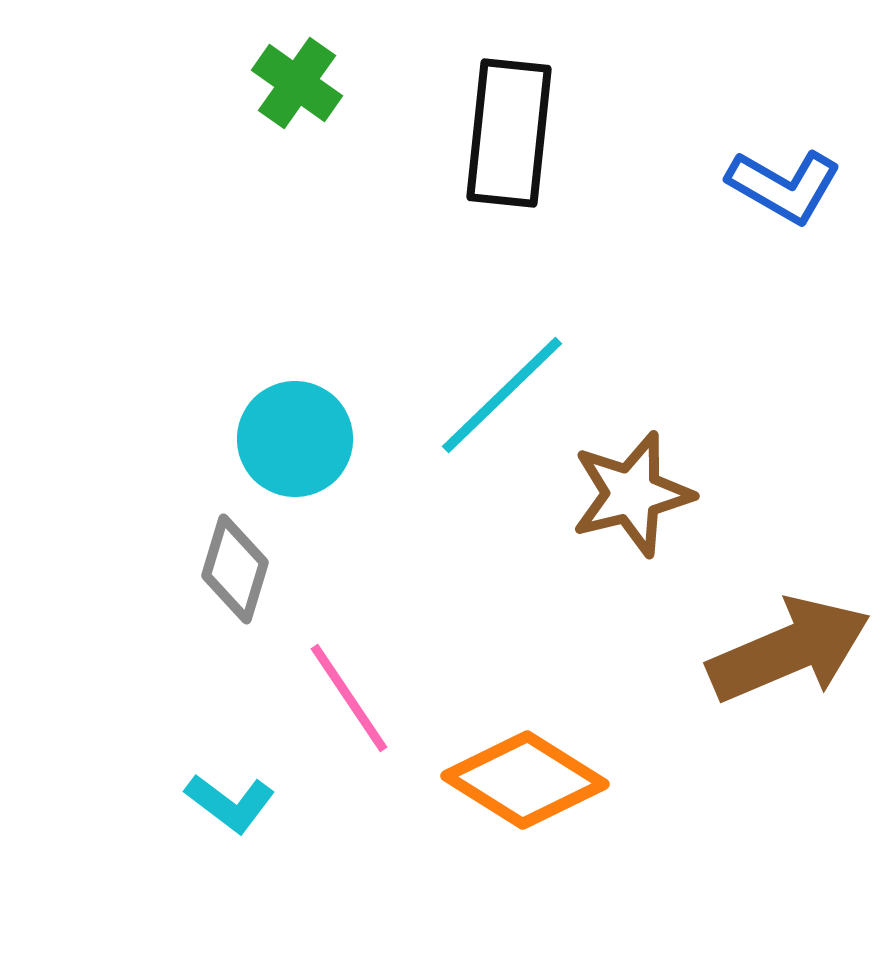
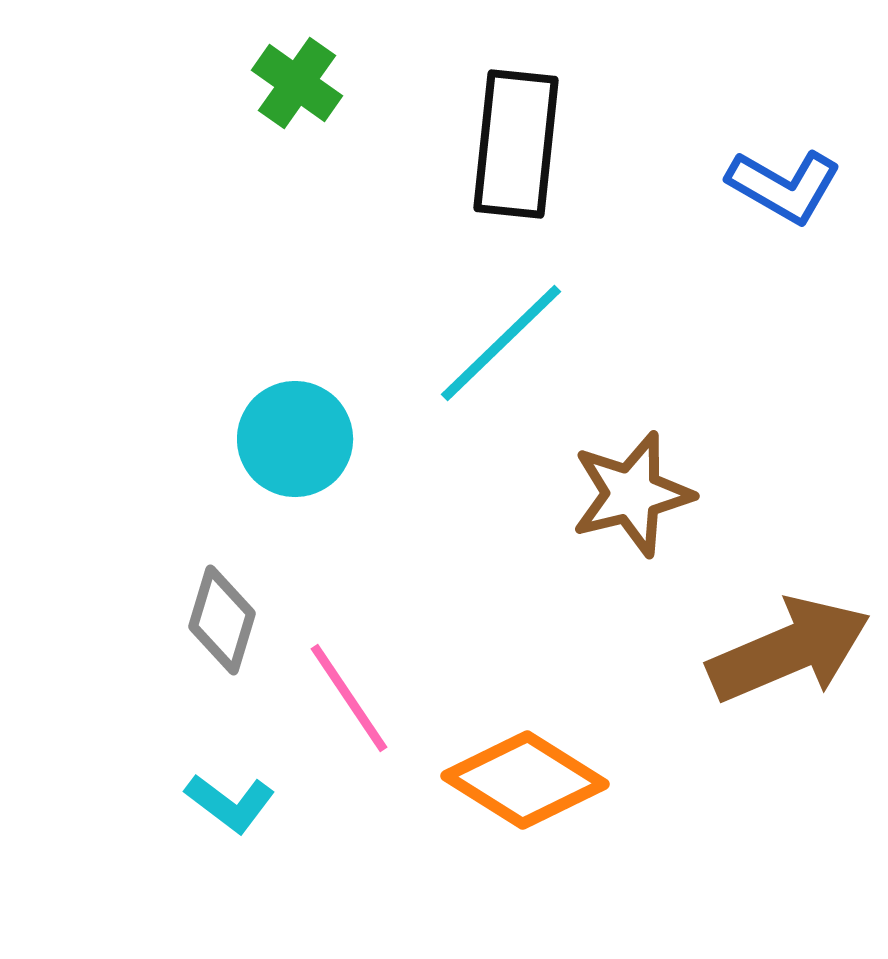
black rectangle: moved 7 px right, 11 px down
cyan line: moved 1 px left, 52 px up
gray diamond: moved 13 px left, 51 px down
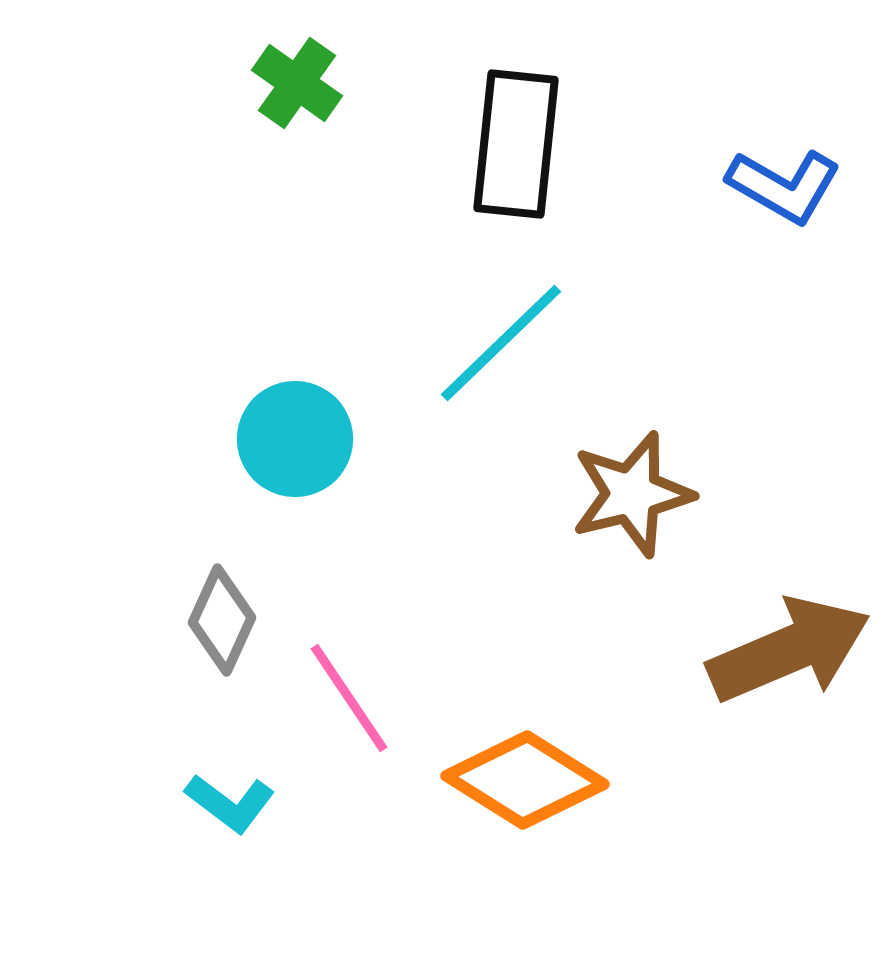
gray diamond: rotated 8 degrees clockwise
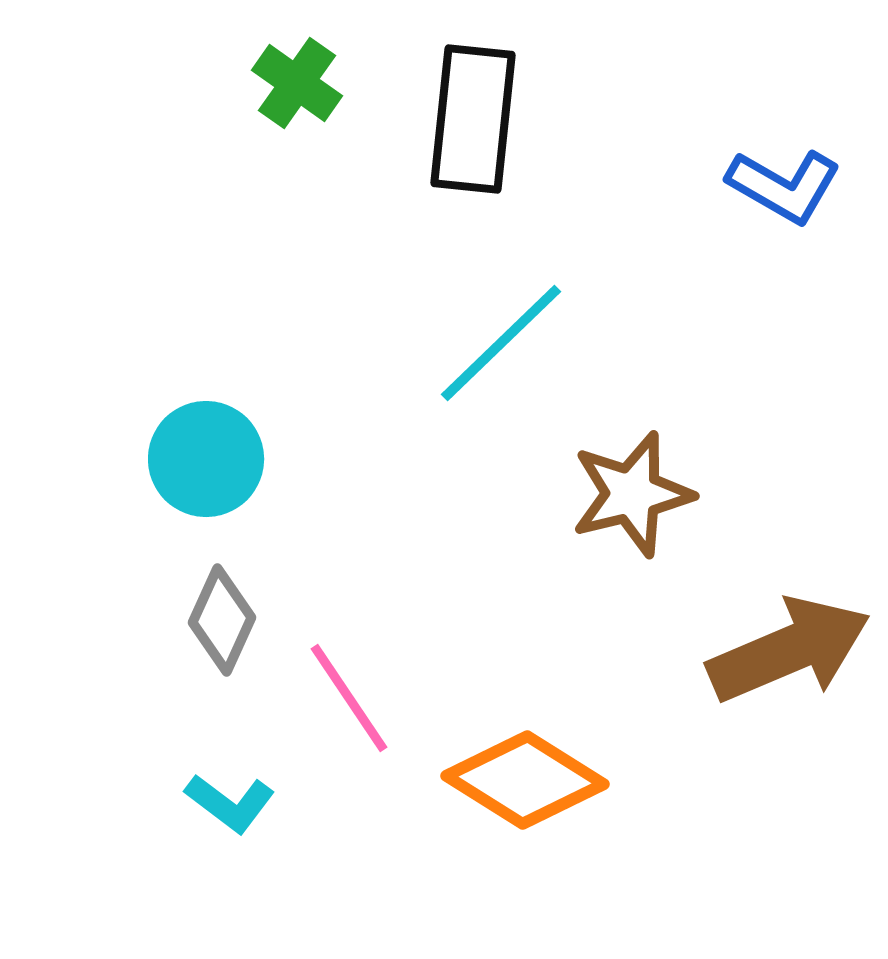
black rectangle: moved 43 px left, 25 px up
cyan circle: moved 89 px left, 20 px down
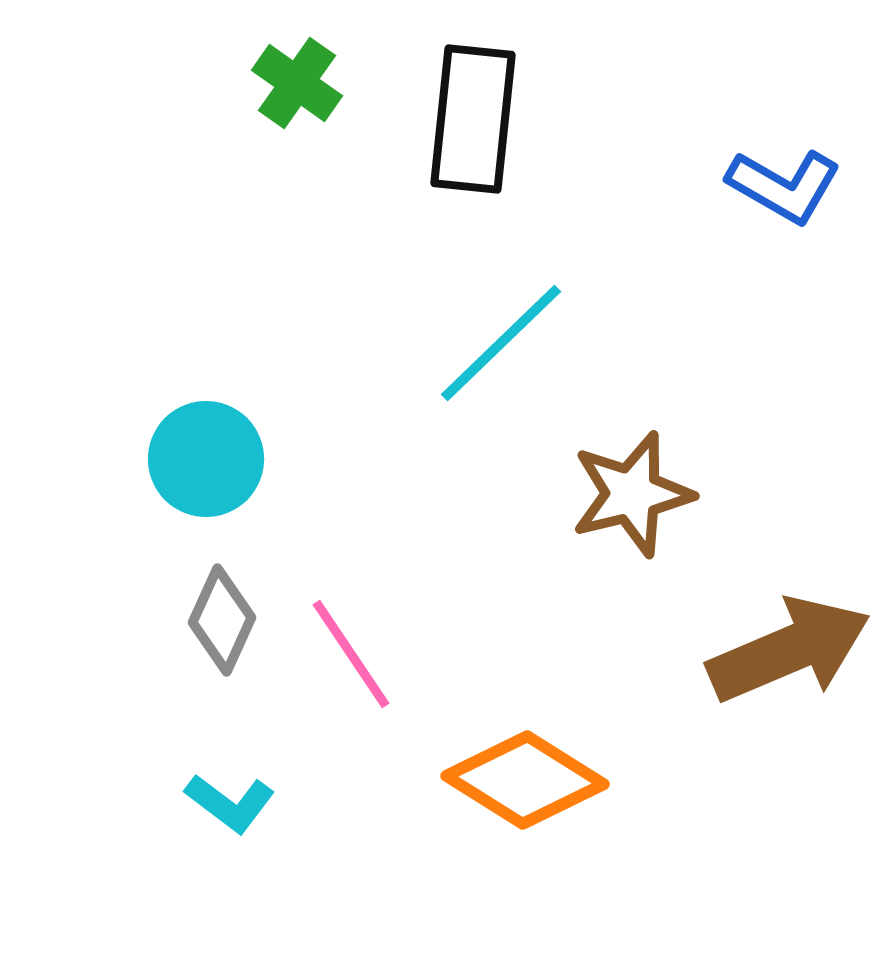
pink line: moved 2 px right, 44 px up
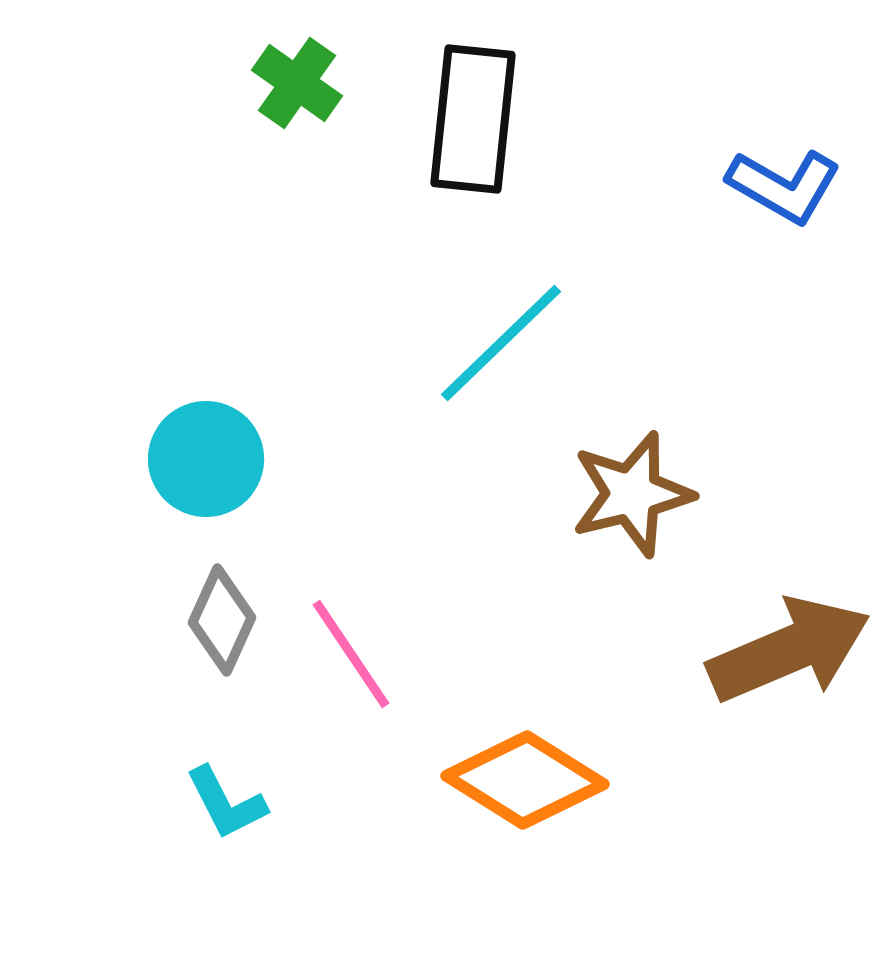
cyan L-shape: moved 4 px left; rotated 26 degrees clockwise
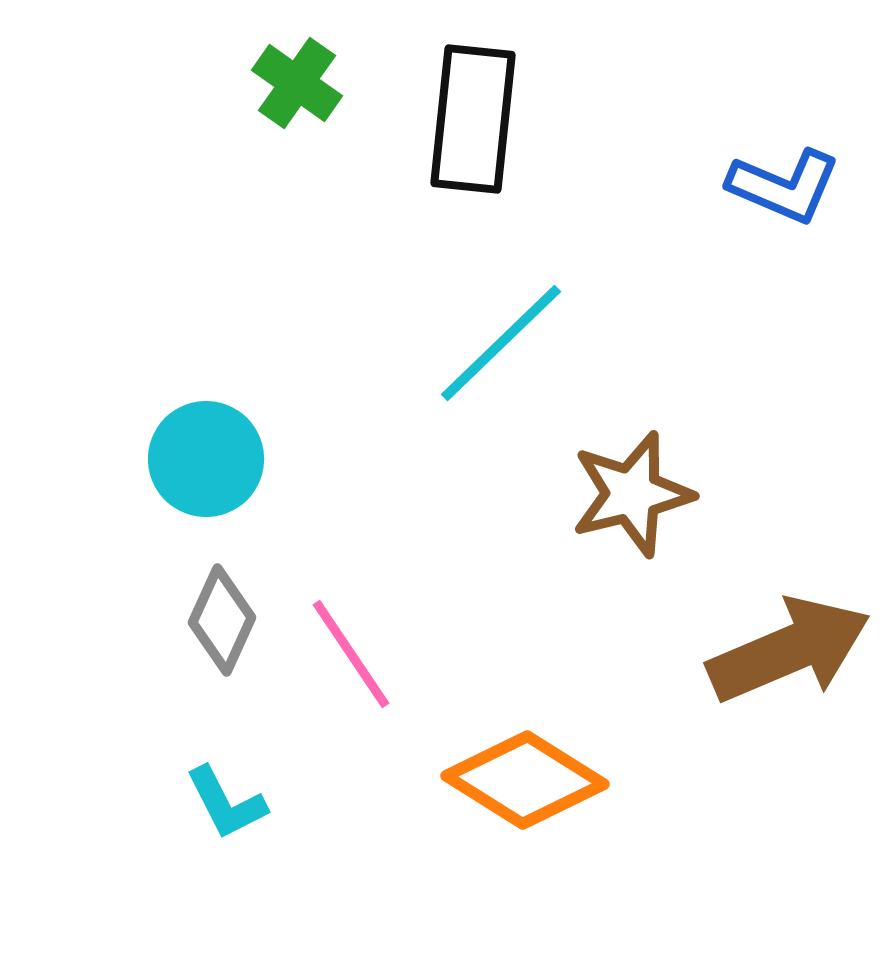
blue L-shape: rotated 7 degrees counterclockwise
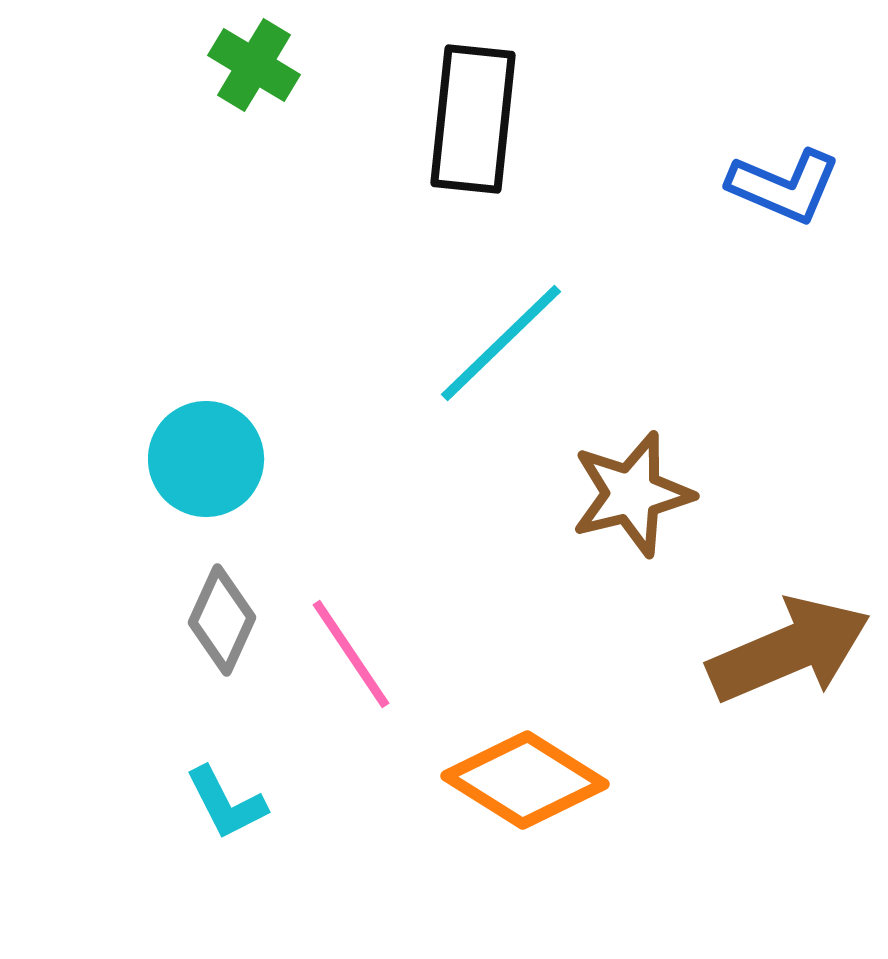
green cross: moved 43 px left, 18 px up; rotated 4 degrees counterclockwise
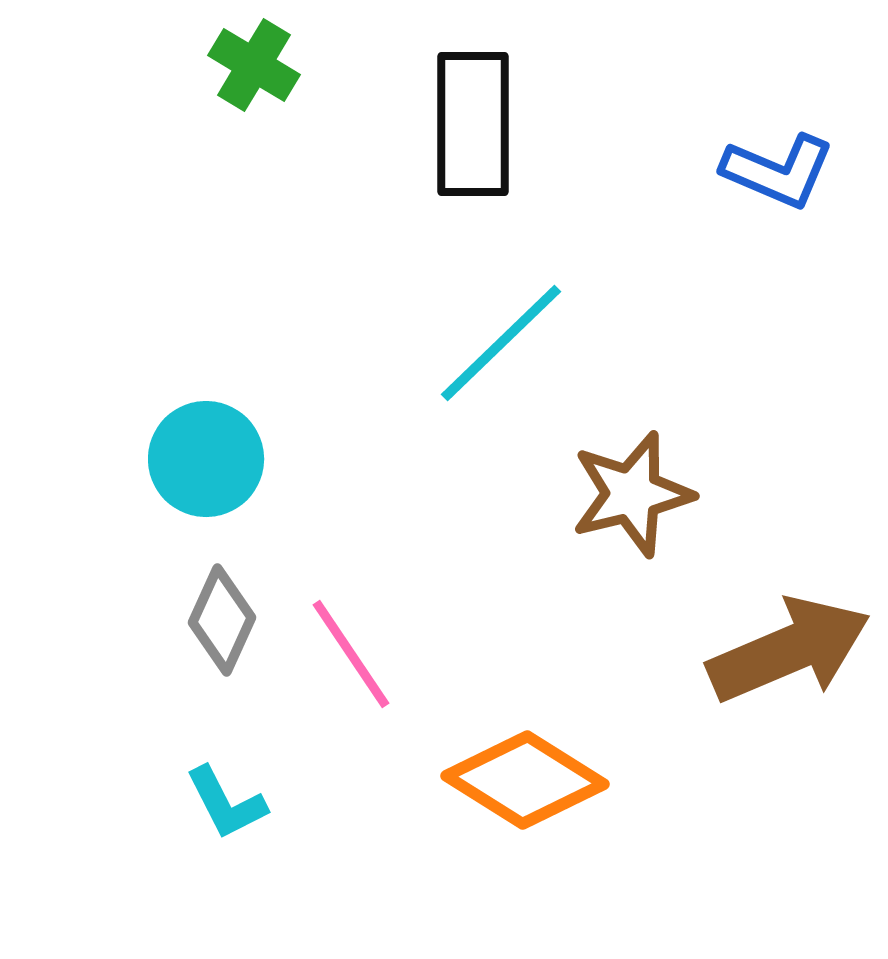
black rectangle: moved 5 px down; rotated 6 degrees counterclockwise
blue L-shape: moved 6 px left, 15 px up
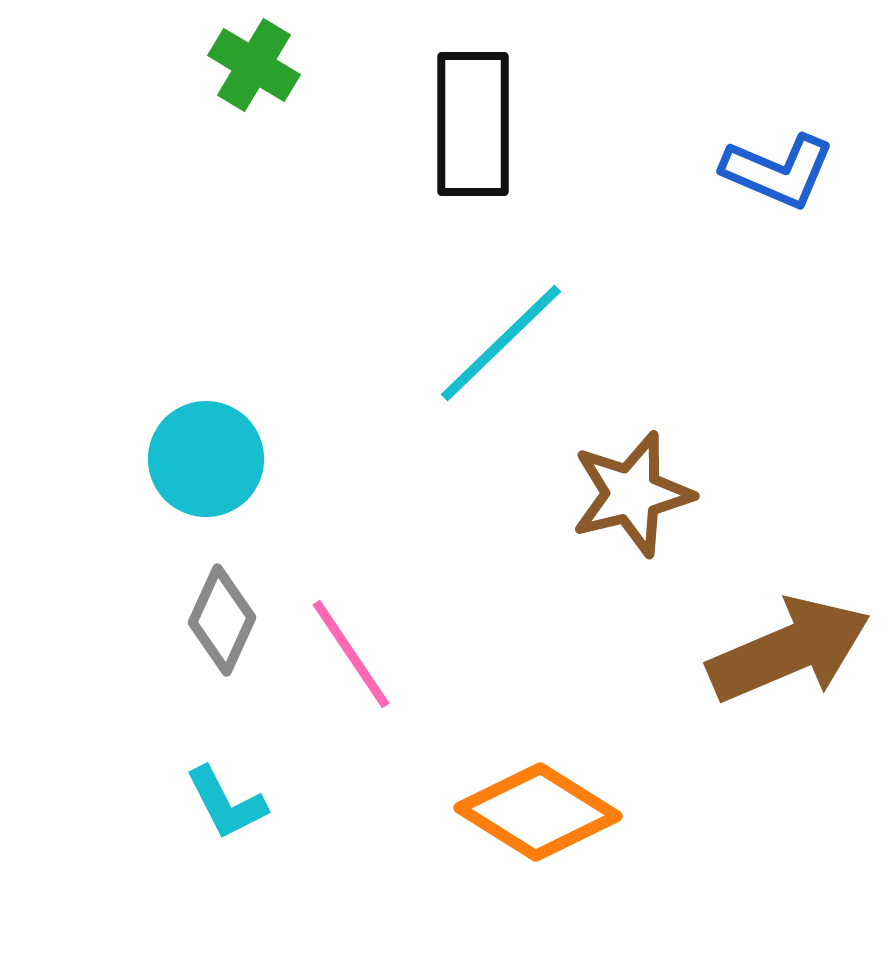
orange diamond: moved 13 px right, 32 px down
